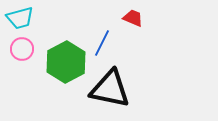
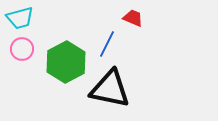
blue line: moved 5 px right, 1 px down
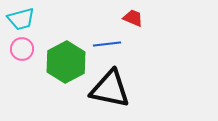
cyan trapezoid: moved 1 px right, 1 px down
blue line: rotated 56 degrees clockwise
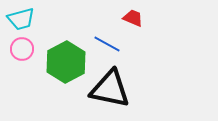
blue line: rotated 36 degrees clockwise
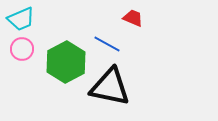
cyan trapezoid: rotated 8 degrees counterclockwise
black triangle: moved 2 px up
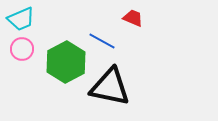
blue line: moved 5 px left, 3 px up
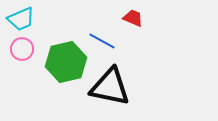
green hexagon: rotated 15 degrees clockwise
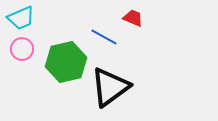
cyan trapezoid: moved 1 px up
blue line: moved 2 px right, 4 px up
black triangle: rotated 48 degrees counterclockwise
